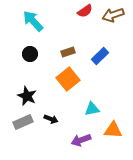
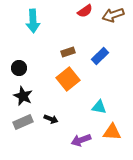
cyan arrow: rotated 140 degrees counterclockwise
black circle: moved 11 px left, 14 px down
black star: moved 4 px left
cyan triangle: moved 7 px right, 2 px up; rotated 21 degrees clockwise
orange triangle: moved 1 px left, 2 px down
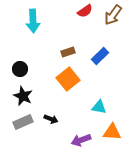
brown arrow: rotated 35 degrees counterclockwise
black circle: moved 1 px right, 1 px down
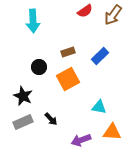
black circle: moved 19 px right, 2 px up
orange square: rotated 10 degrees clockwise
black arrow: rotated 24 degrees clockwise
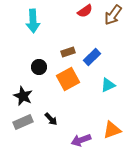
blue rectangle: moved 8 px left, 1 px down
cyan triangle: moved 9 px right, 22 px up; rotated 35 degrees counterclockwise
orange triangle: moved 2 px up; rotated 24 degrees counterclockwise
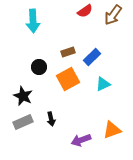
cyan triangle: moved 5 px left, 1 px up
black arrow: rotated 32 degrees clockwise
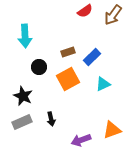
cyan arrow: moved 8 px left, 15 px down
gray rectangle: moved 1 px left
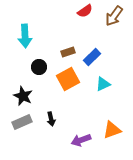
brown arrow: moved 1 px right, 1 px down
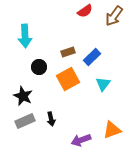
cyan triangle: rotated 28 degrees counterclockwise
gray rectangle: moved 3 px right, 1 px up
